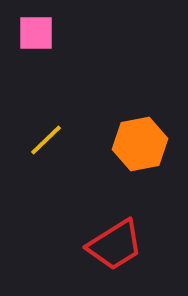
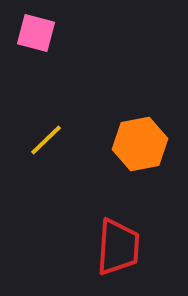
pink square: rotated 15 degrees clockwise
red trapezoid: moved 3 px right, 2 px down; rotated 54 degrees counterclockwise
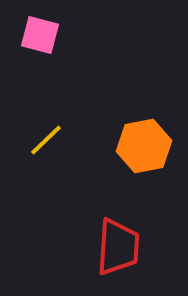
pink square: moved 4 px right, 2 px down
orange hexagon: moved 4 px right, 2 px down
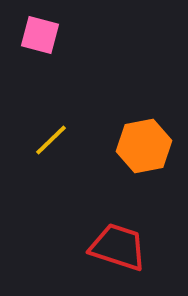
yellow line: moved 5 px right
red trapezoid: rotated 76 degrees counterclockwise
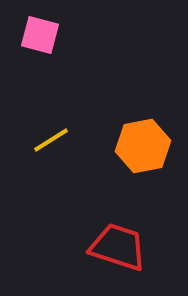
yellow line: rotated 12 degrees clockwise
orange hexagon: moved 1 px left
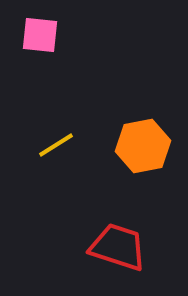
pink square: rotated 9 degrees counterclockwise
yellow line: moved 5 px right, 5 px down
